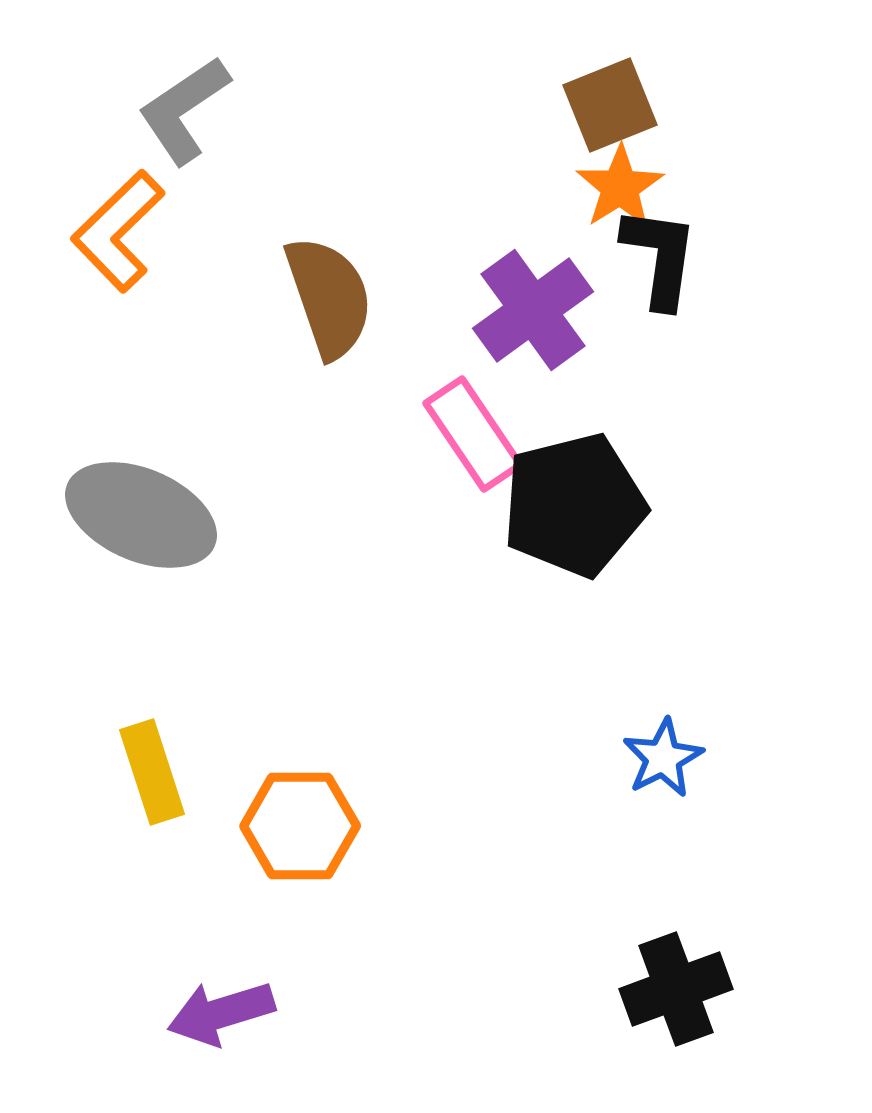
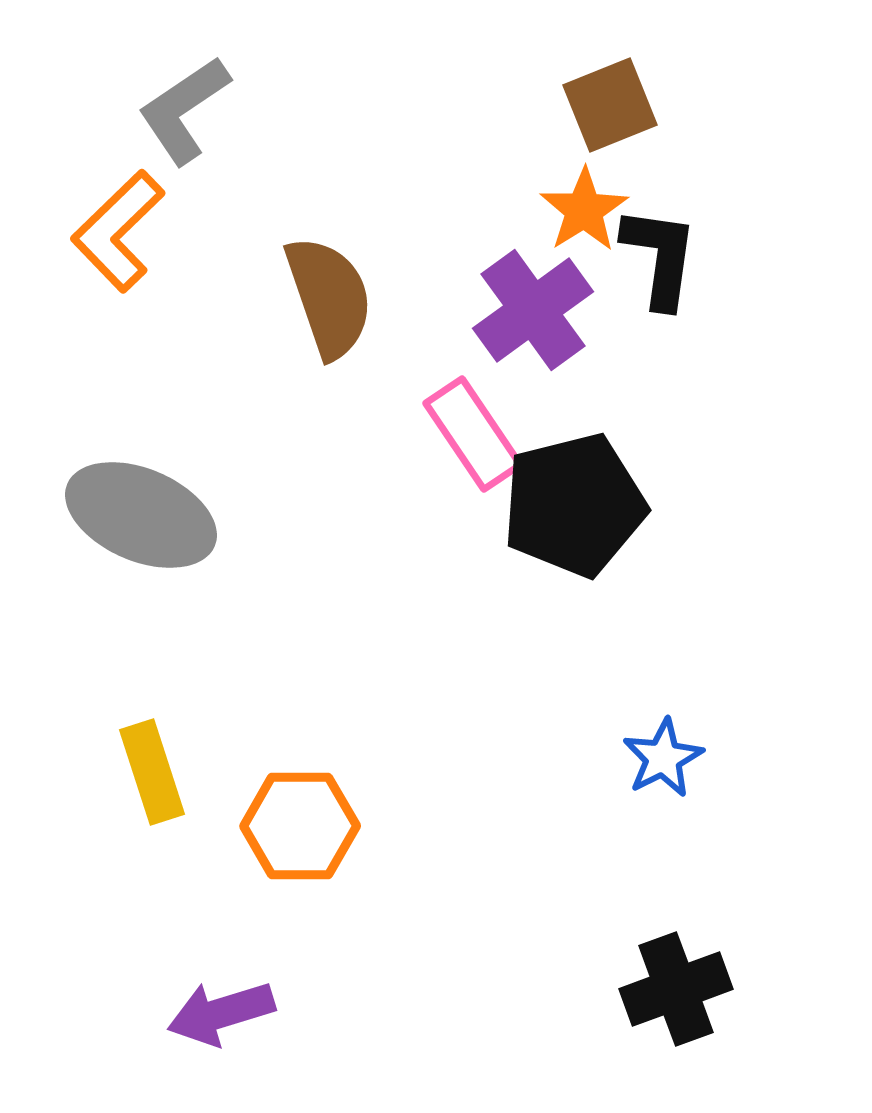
orange star: moved 36 px left, 23 px down
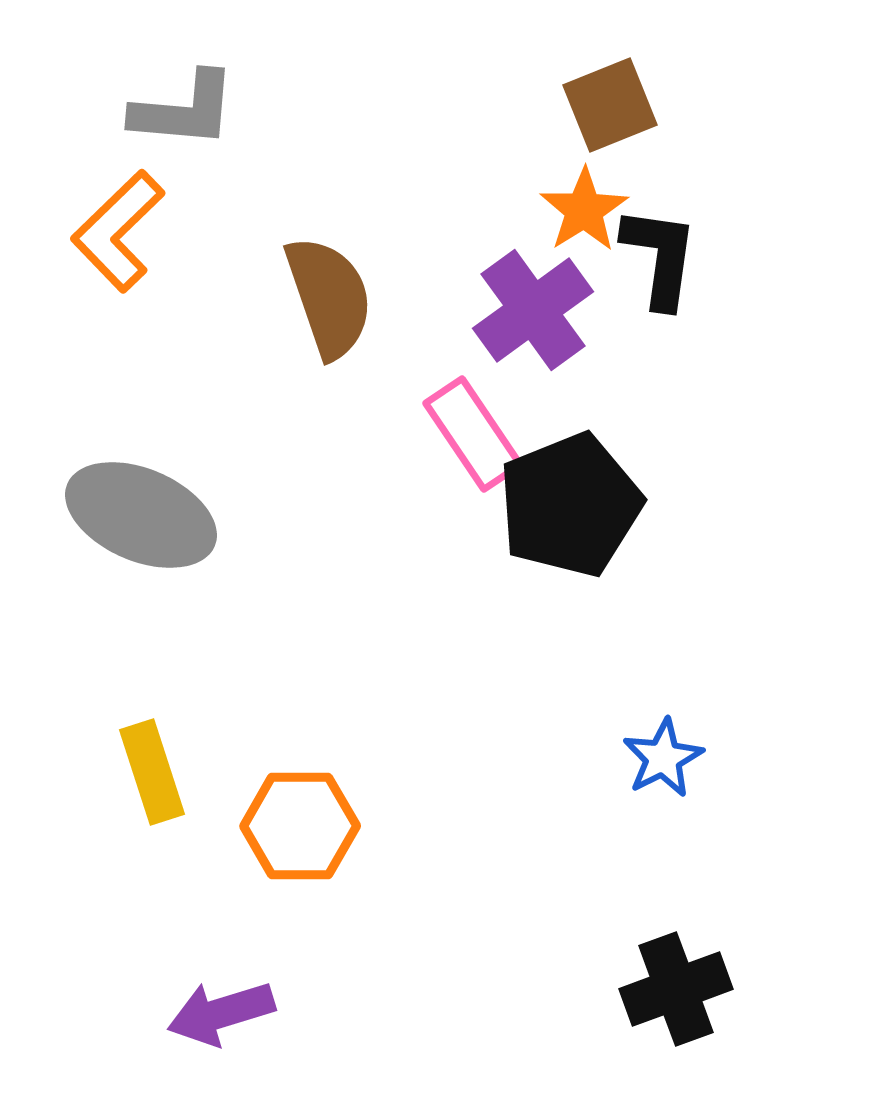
gray L-shape: rotated 141 degrees counterclockwise
black pentagon: moved 4 px left; rotated 8 degrees counterclockwise
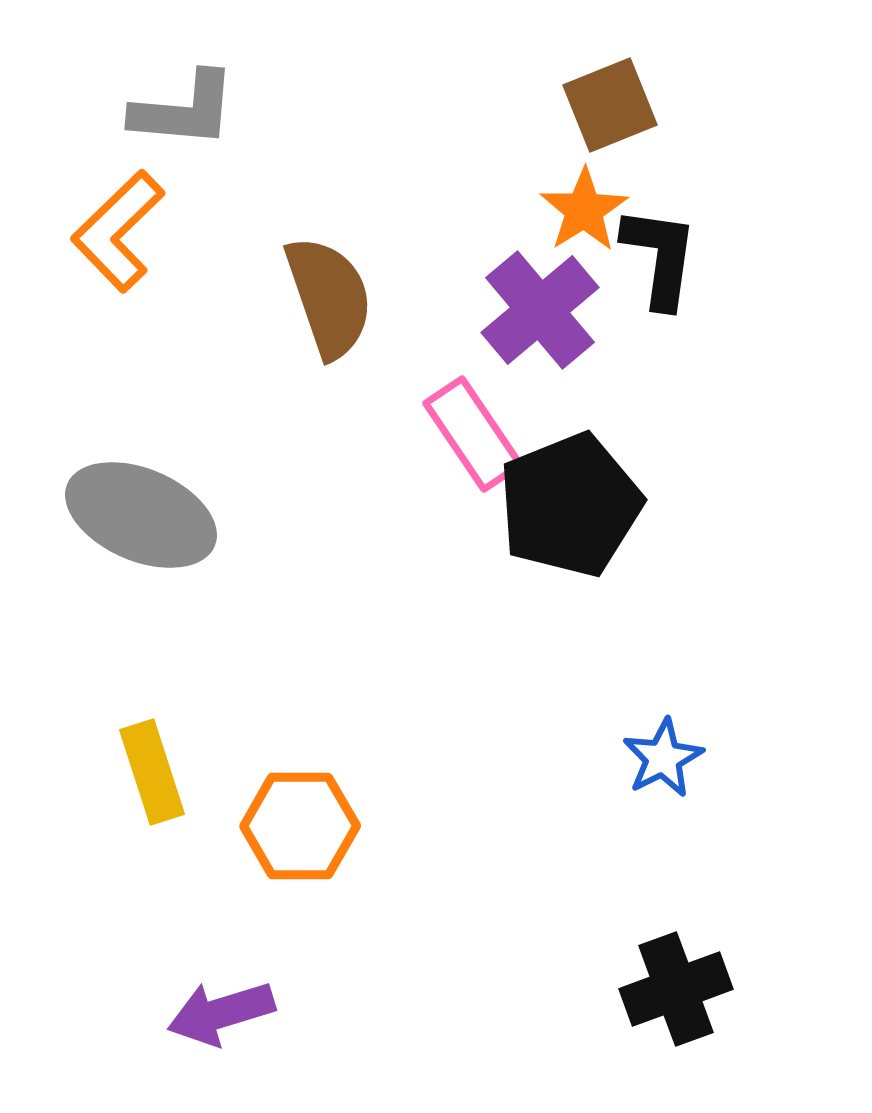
purple cross: moved 7 px right; rotated 4 degrees counterclockwise
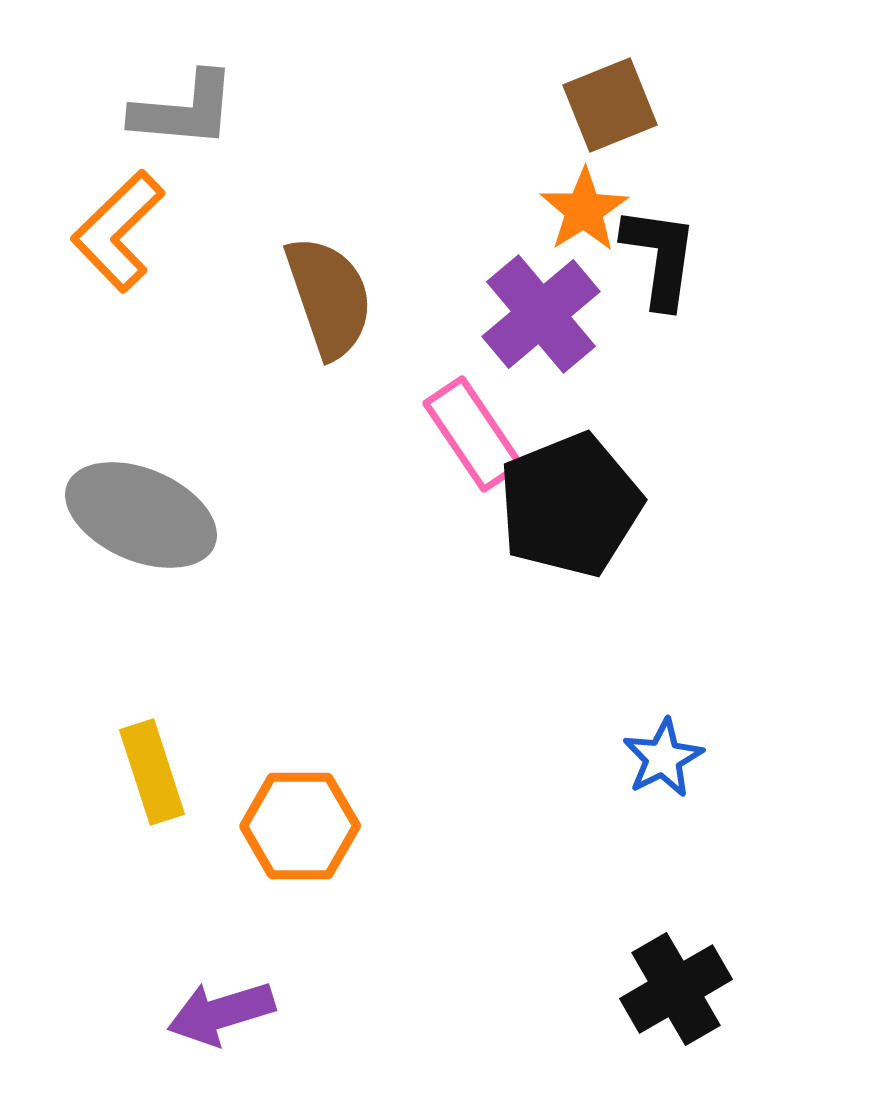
purple cross: moved 1 px right, 4 px down
black cross: rotated 10 degrees counterclockwise
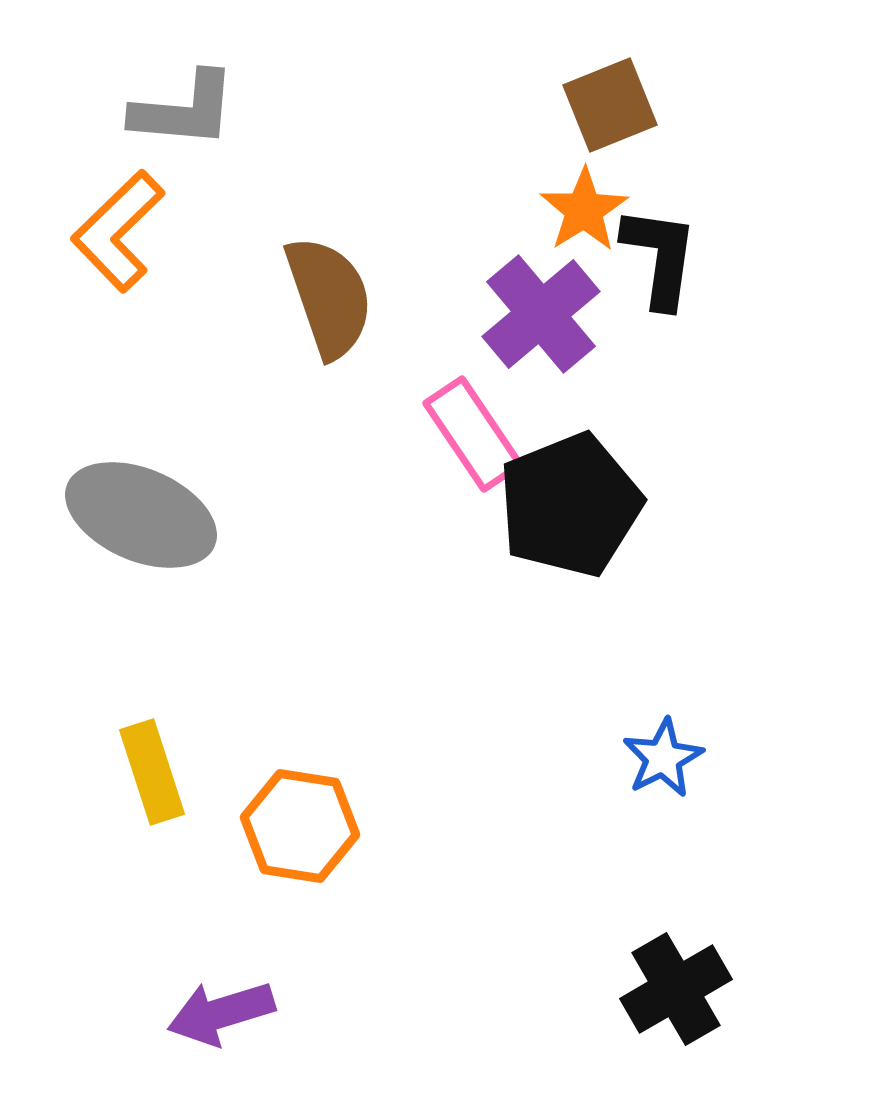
orange hexagon: rotated 9 degrees clockwise
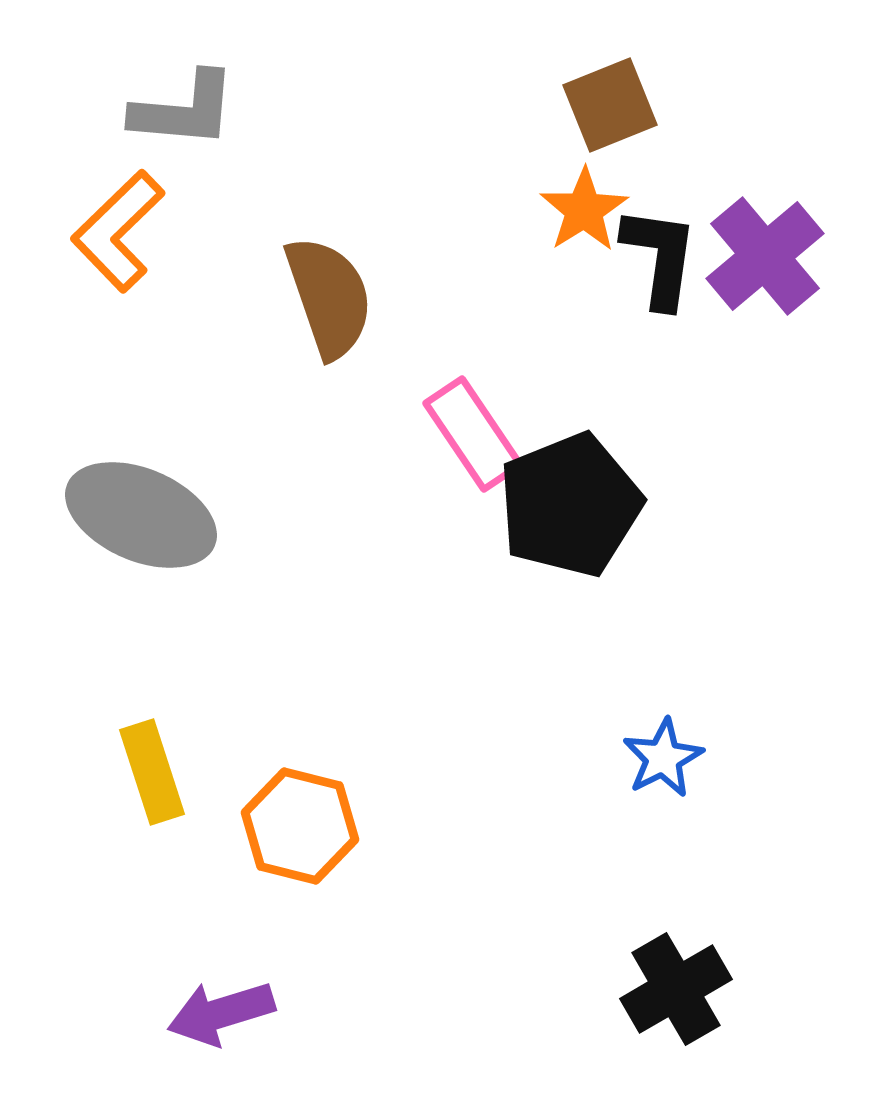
purple cross: moved 224 px right, 58 px up
orange hexagon: rotated 5 degrees clockwise
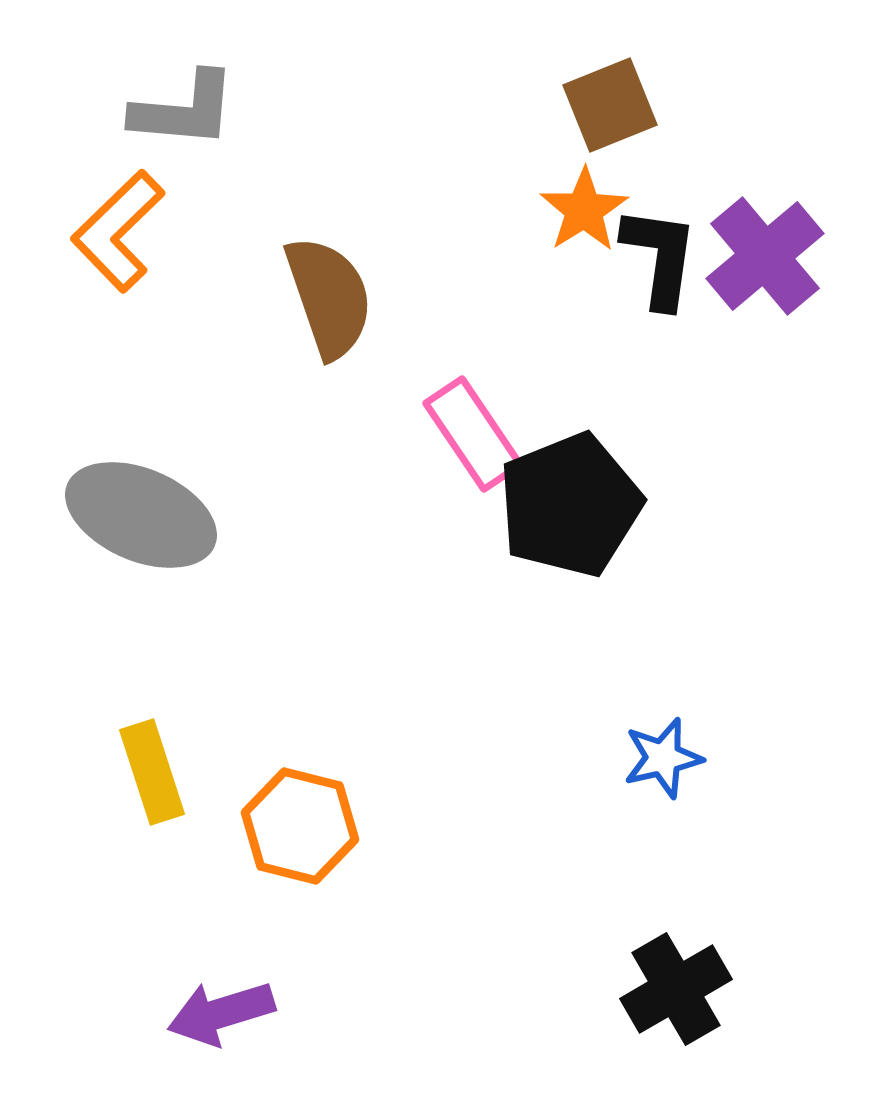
blue star: rotated 14 degrees clockwise
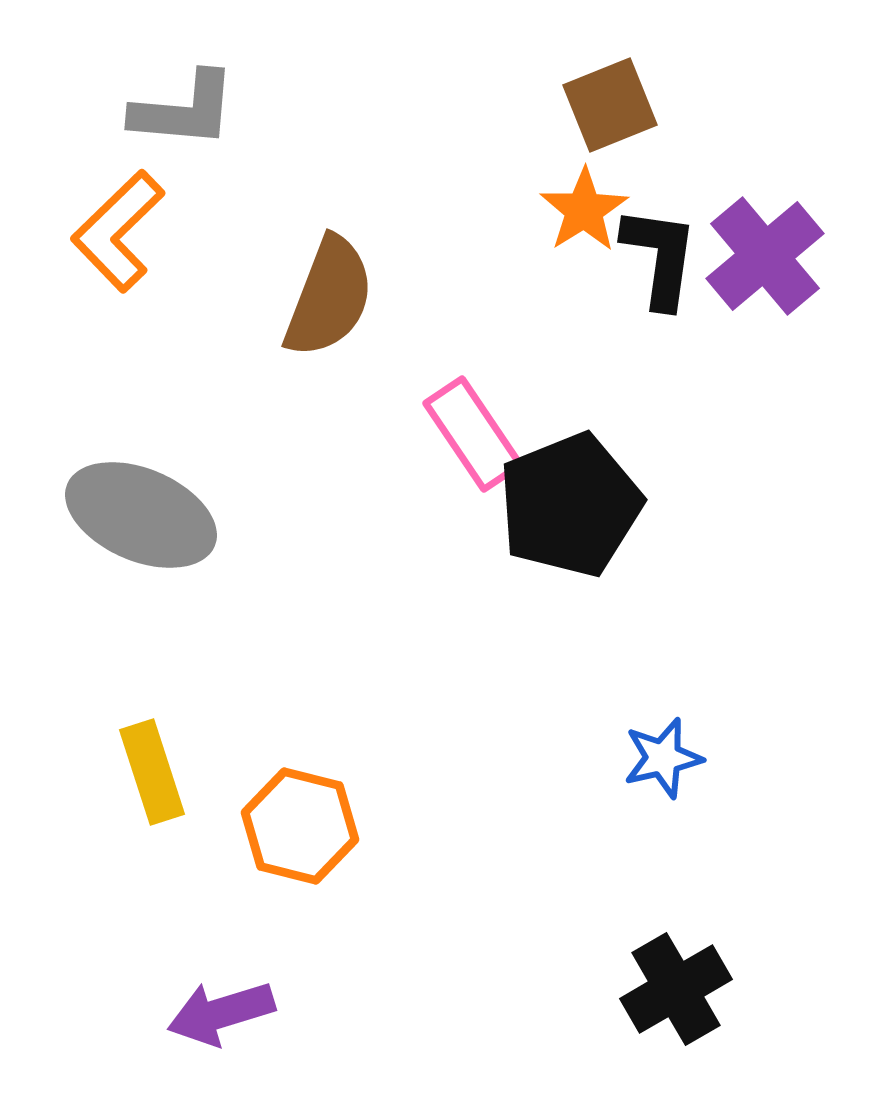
brown semicircle: rotated 40 degrees clockwise
